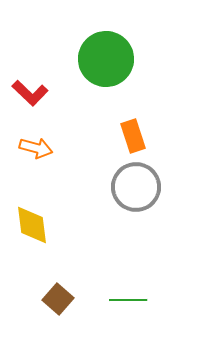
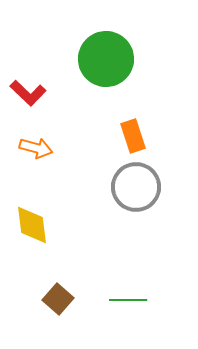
red L-shape: moved 2 px left
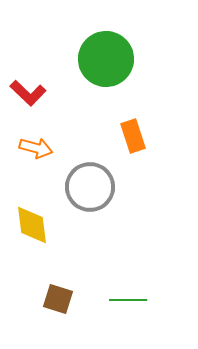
gray circle: moved 46 px left
brown square: rotated 24 degrees counterclockwise
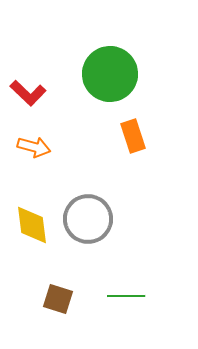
green circle: moved 4 px right, 15 px down
orange arrow: moved 2 px left, 1 px up
gray circle: moved 2 px left, 32 px down
green line: moved 2 px left, 4 px up
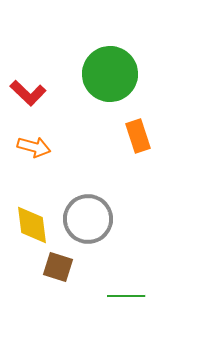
orange rectangle: moved 5 px right
brown square: moved 32 px up
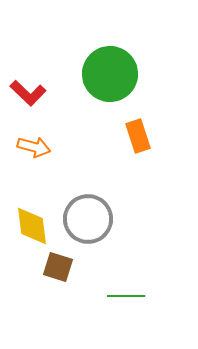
yellow diamond: moved 1 px down
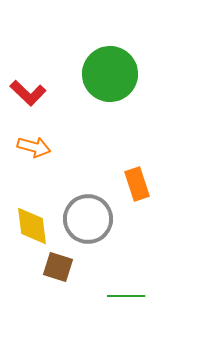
orange rectangle: moved 1 px left, 48 px down
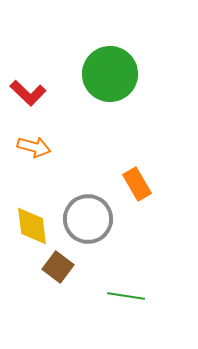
orange rectangle: rotated 12 degrees counterclockwise
brown square: rotated 20 degrees clockwise
green line: rotated 9 degrees clockwise
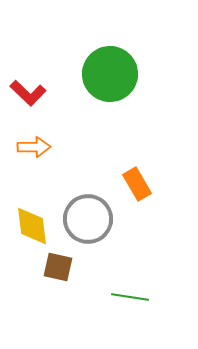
orange arrow: rotated 16 degrees counterclockwise
brown square: rotated 24 degrees counterclockwise
green line: moved 4 px right, 1 px down
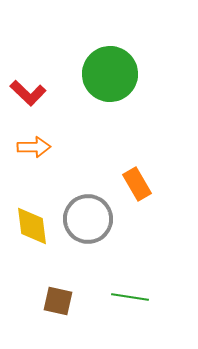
brown square: moved 34 px down
